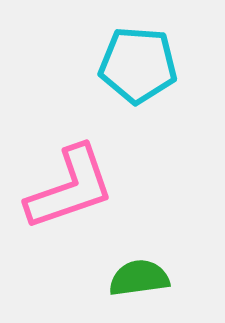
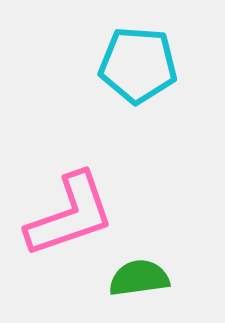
pink L-shape: moved 27 px down
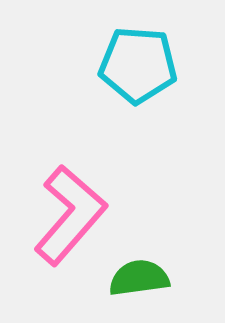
pink L-shape: rotated 30 degrees counterclockwise
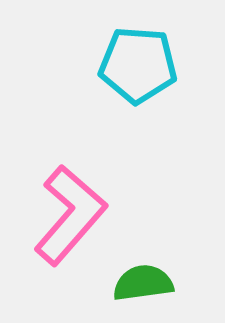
green semicircle: moved 4 px right, 5 px down
